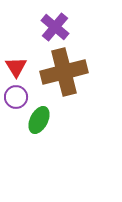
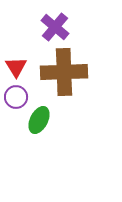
brown cross: rotated 12 degrees clockwise
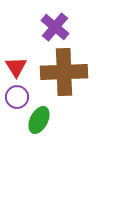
purple circle: moved 1 px right
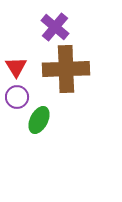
brown cross: moved 2 px right, 3 px up
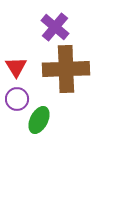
purple circle: moved 2 px down
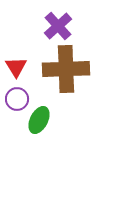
purple cross: moved 3 px right, 1 px up; rotated 8 degrees clockwise
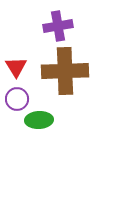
purple cross: rotated 32 degrees clockwise
brown cross: moved 1 px left, 2 px down
green ellipse: rotated 60 degrees clockwise
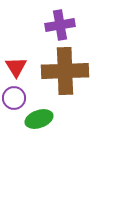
purple cross: moved 2 px right, 1 px up
purple circle: moved 3 px left, 1 px up
green ellipse: moved 1 px up; rotated 16 degrees counterclockwise
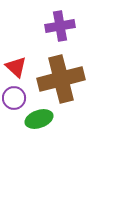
purple cross: moved 1 px down
red triangle: rotated 15 degrees counterclockwise
brown cross: moved 4 px left, 8 px down; rotated 12 degrees counterclockwise
